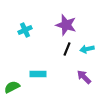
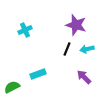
purple star: moved 10 px right
cyan rectangle: rotated 21 degrees counterclockwise
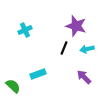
purple star: moved 1 px down
black line: moved 3 px left, 1 px up
green semicircle: moved 1 px right, 1 px up; rotated 70 degrees clockwise
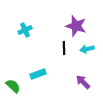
black line: rotated 24 degrees counterclockwise
purple arrow: moved 1 px left, 5 px down
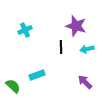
black line: moved 3 px left, 1 px up
cyan rectangle: moved 1 px left, 1 px down
purple arrow: moved 2 px right
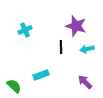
cyan rectangle: moved 4 px right
green semicircle: moved 1 px right
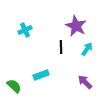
purple star: rotated 10 degrees clockwise
cyan arrow: rotated 136 degrees clockwise
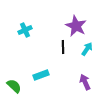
black line: moved 2 px right
purple arrow: rotated 21 degrees clockwise
